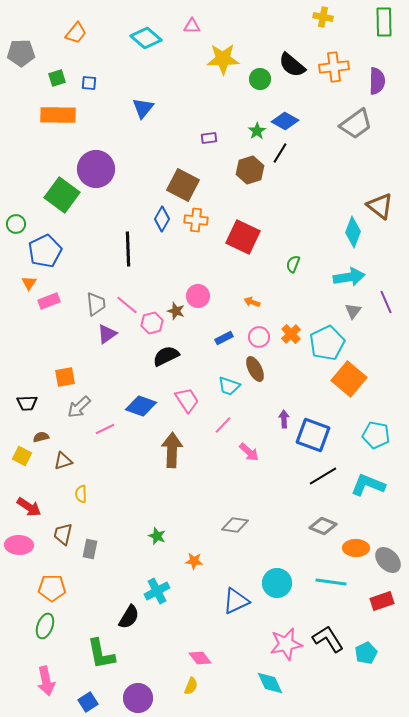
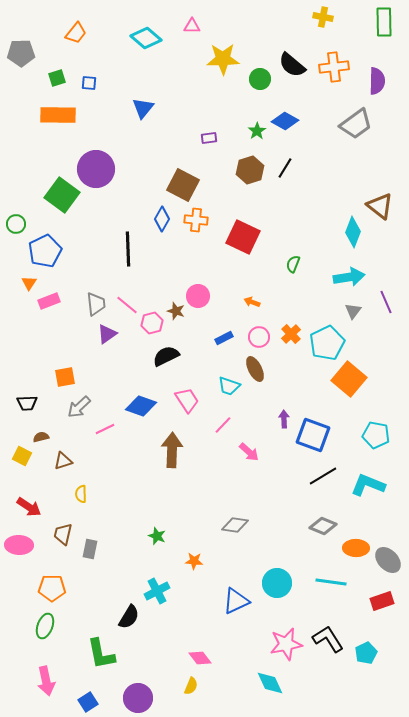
black line at (280, 153): moved 5 px right, 15 px down
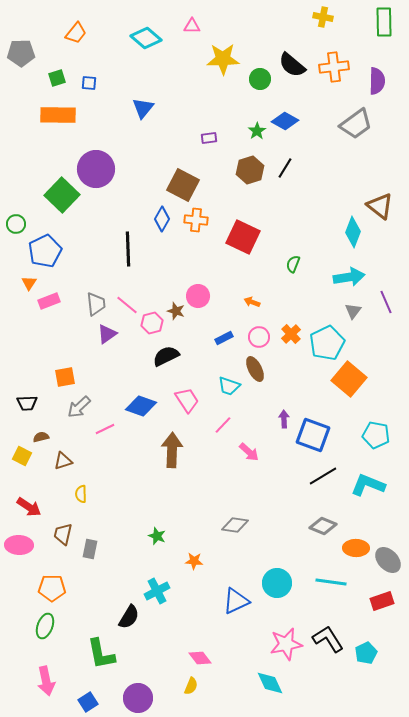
green square at (62, 195): rotated 8 degrees clockwise
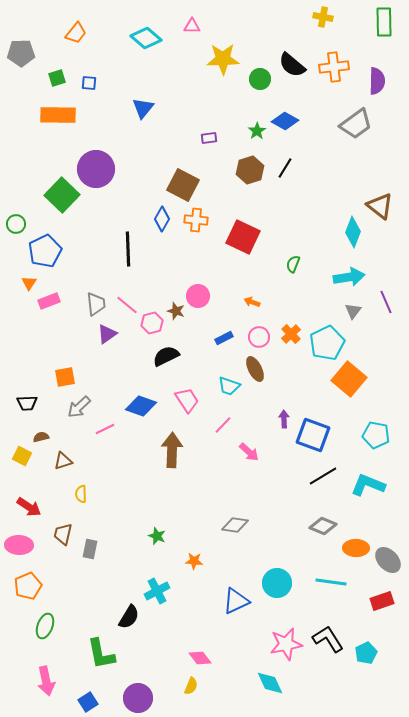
orange pentagon at (52, 588): moved 24 px left, 2 px up; rotated 24 degrees counterclockwise
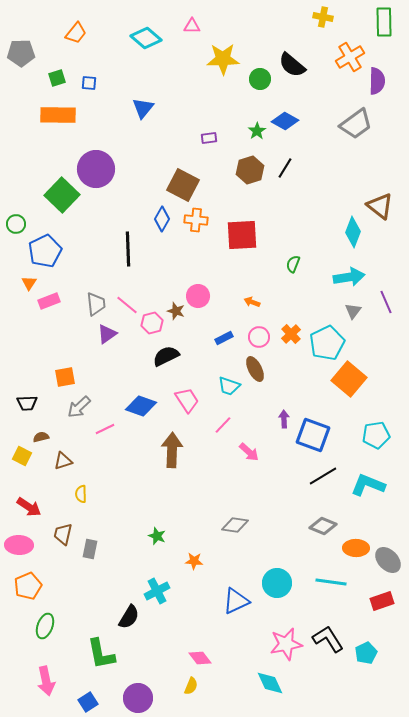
orange cross at (334, 67): moved 16 px right, 10 px up; rotated 24 degrees counterclockwise
red square at (243, 237): moved 1 px left, 2 px up; rotated 28 degrees counterclockwise
cyan pentagon at (376, 435): rotated 20 degrees counterclockwise
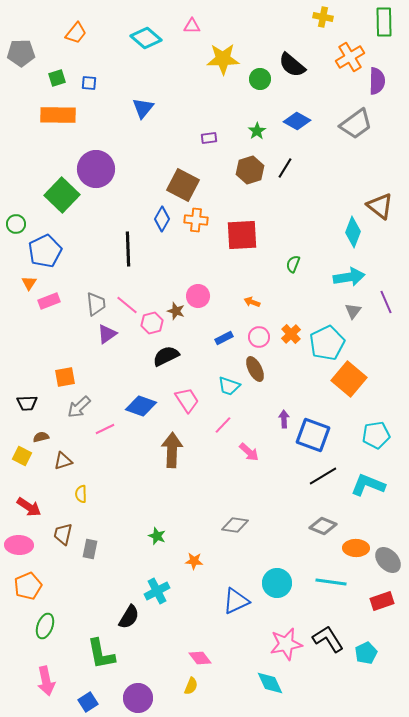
blue diamond at (285, 121): moved 12 px right
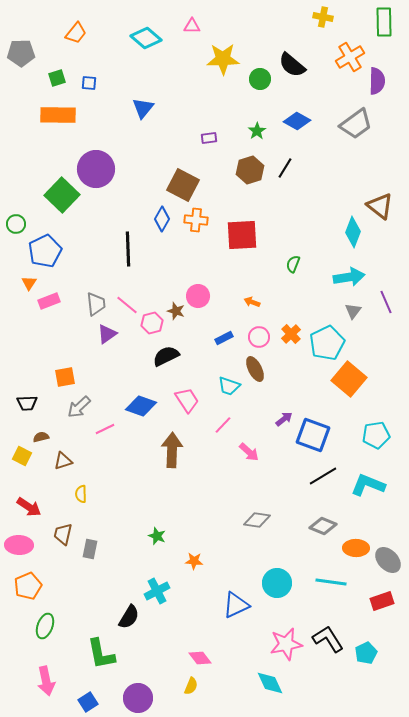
purple arrow at (284, 419): rotated 54 degrees clockwise
gray diamond at (235, 525): moved 22 px right, 5 px up
blue triangle at (236, 601): moved 4 px down
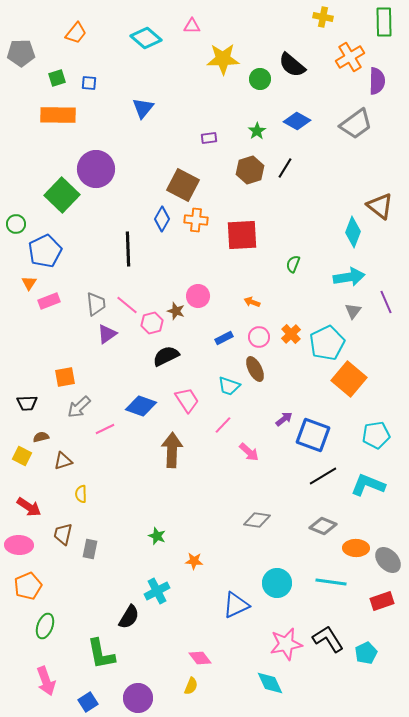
pink arrow at (46, 681): rotated 8 degrees counterclockwise
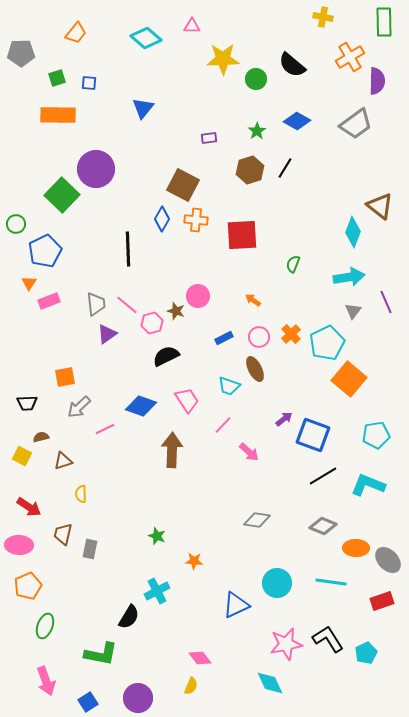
green circle at (260, 79): moved 4 px left
orange arrow at (252, 302): moved 1 px right, 2 px up; rotated 14 degrees clockwise
green L-shape at (101, 654): rotated 68 degrees counterclockwise
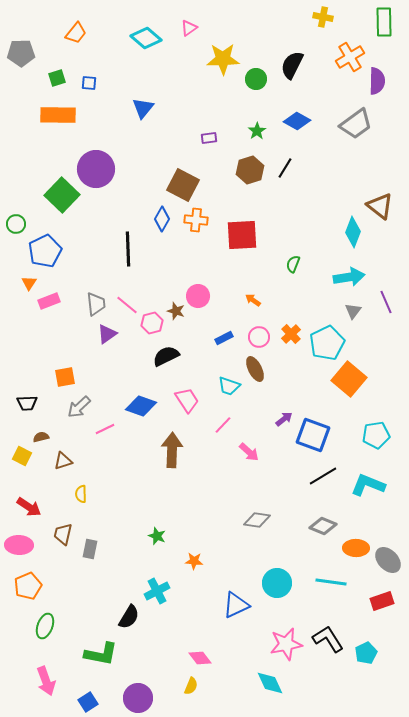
pink triangle at (192, 26): moved 3 px left, 2 px down; rotated 36 degrees counterclockwise
black semicircle at (292, 65): rotated 76 degrees clockwise
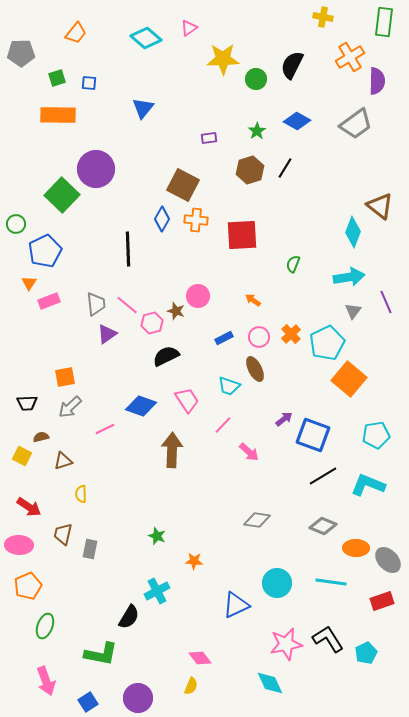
green rectangle at (384, 22): rotated 8 degrees clockwise
gray arrow at (79, 407): moved 9 px left
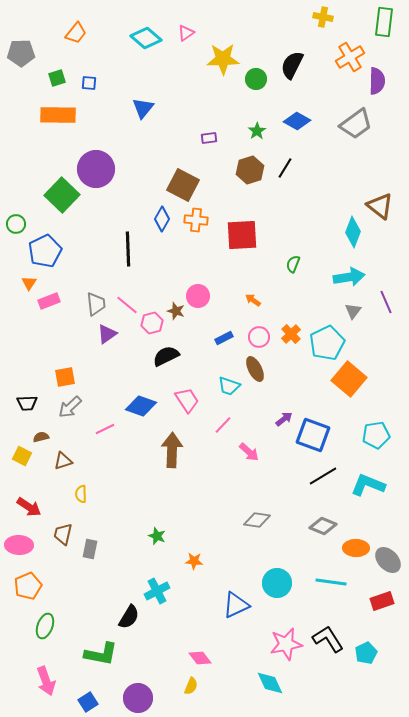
pink triangle at (189, 28): moved 3 px left, 5 px down
